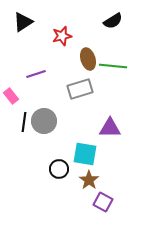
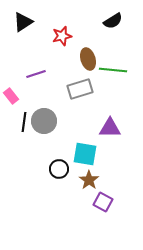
green line: moved 4 px down
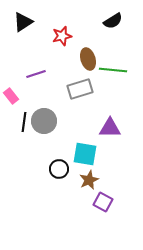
brown star: rotated 12 degrees clockwise
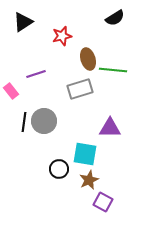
black semicircle: moved 2 px right, 3 px up
pink rectangle: moved 5 px up
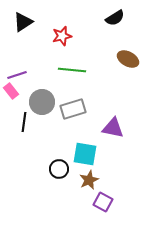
brown ellipse: moved 40 px right; rotated 45 degrees counterclockwise
green line: moved 41 px left
purple line: moved 19 px left, 1 px down
gray rectangle: moved 7 px left, 20 px down
gray circle: moved 2 px left, 19 px up
purple triangle: moved 3 px right; rotated 10 degrees clockwise
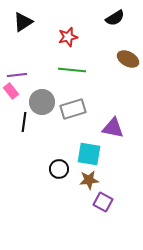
red star: moved 6 px right, 1 px down
purple line: rotated 12 degrees clockwise
cyan square: moved 4 px right
brown star: rotated 18 degrees clockwise
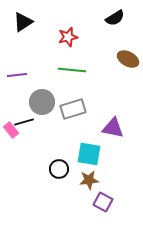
pink rectangle: moved 39 px down
black line: rotated 66 degrees clockwise
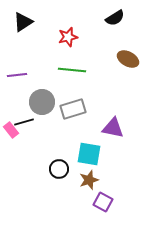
brown star: rotated 12 degrees counterclockwise
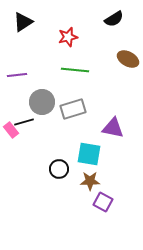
black semicircle: moved 1 px left, 1 px down
green line: moved 3 px right
brown star: moved 1 px right, 1 px down; rotated 18 degrees clockwise
